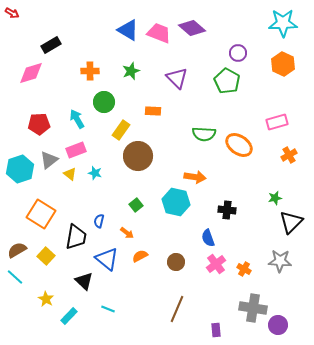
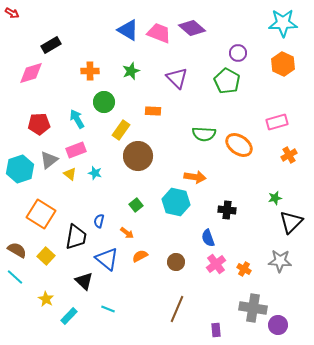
brown semicircle at (17, 250): rotated 60 degrees clockwise
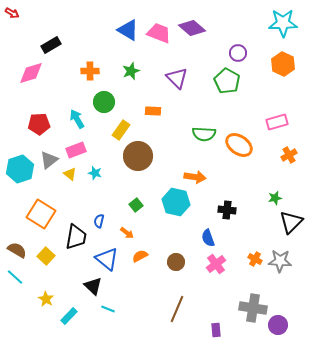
orange cross at (244, 269): moved 11 px right, 10 px up
black triangle at (84, 281): moved 9 px right, 5 px down
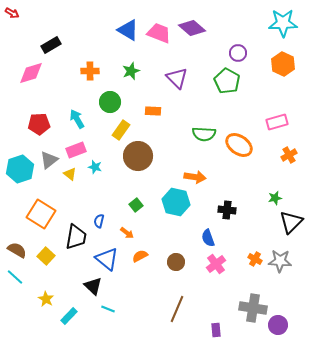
green circle at (104, 102): moved 6 px right
cyan star at (95, 173): moved 6 px up
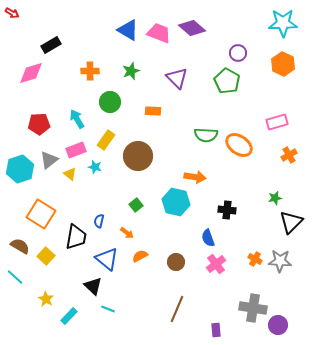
yellow rectangle at (121, 130): moved 15 px left, 10 px down
green semicircle at (204, 134): moved 2 px right, 1 px down
brown semicircle at (17, 250): moved 3 px right, 4 px up
